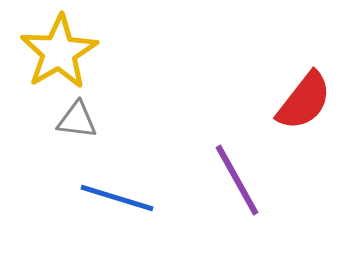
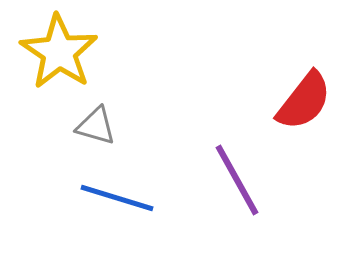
yellow star: rotated 8 degrees counterclockwise
gray triangle: moved 19 px right, 6 px down; rotated 9 degrees clockwise
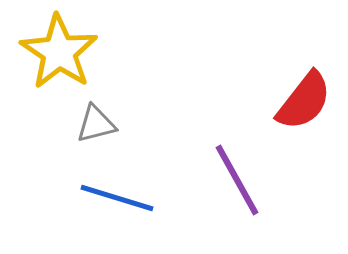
gray triangle: moved 2 px up; rotated 30 degrees counterclockwise
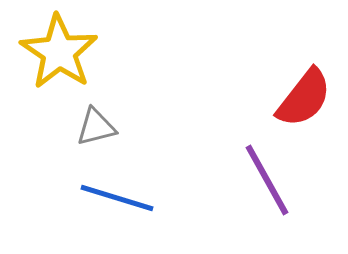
red semicircle: moved 3 px up
gray triangle: moved 3 px down
purple line: moved 30 px right
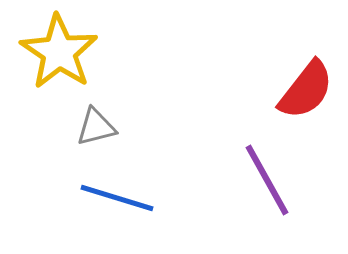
red semicircle: moved 2 px right, 8 px up
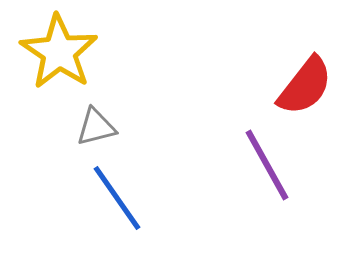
red semicircle: moved 1 px left, 4 px up
purple line: moved 15 px up
blue line: rotated 38 degrees clockwise
